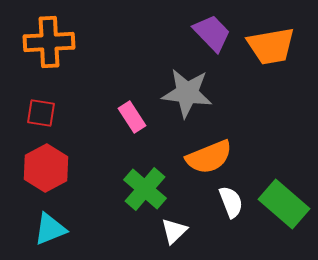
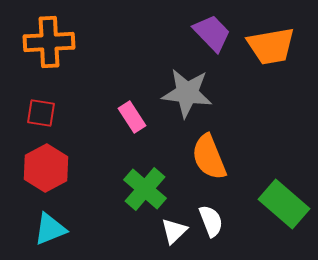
orange semicircle: rotated 90 degrees clockwise
white semicircle: moved 20 px left, 19 px down
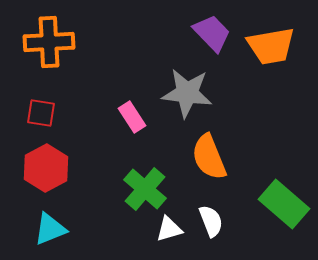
white triangle: moved 5 px left, 2 px up; rotated 28 degrees clockwise
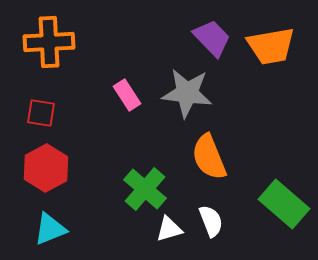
purple trapezoid: moved 5 px down
pink rectangle: moved 5 px left, 22 px up
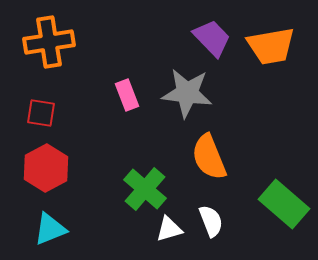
orange cross: rotated 6 degrees counterclockwise
pink rectangle: rotated 12 degrees clockwise
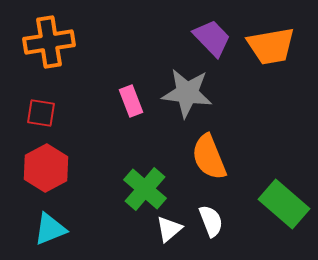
pink rectangle: moved 4 px right, 6 px down
white triangle: rotated 24 degrees counterclockwise
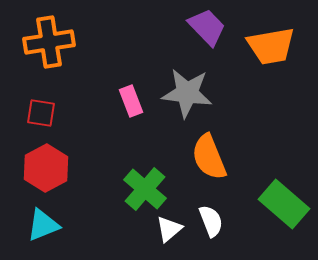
purple trapezoid: moved 5 px left, 11 px up
cyan triangle: moved 7 px left, 4 px up
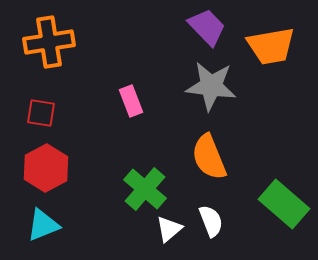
gray star: moved 24 px right, 7 px up
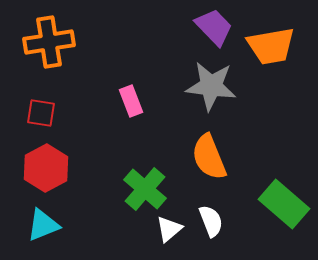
purple trapezoid: moved 7 px right
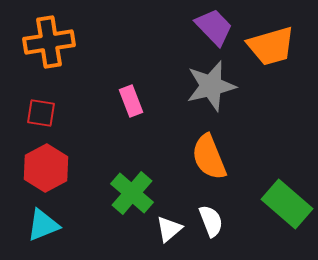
orange trapezoid: rotated 6 degrees counterclockwise
gray star: rotated 21 degrees counterclockwise
green cross: moved 13 px left, 4 px down
green rectangle: moved 3 px right
